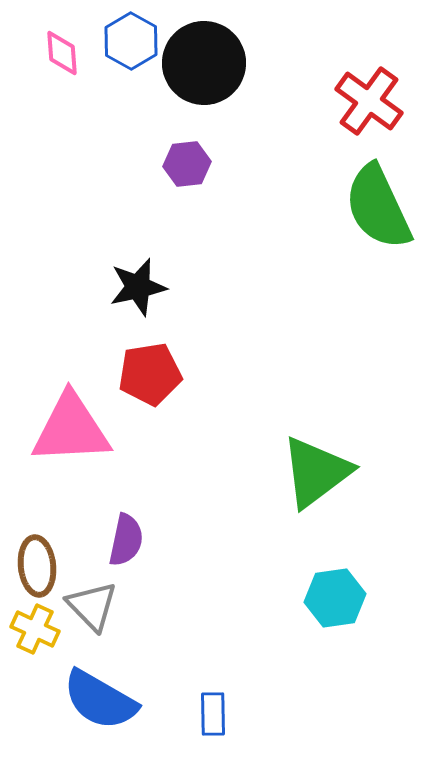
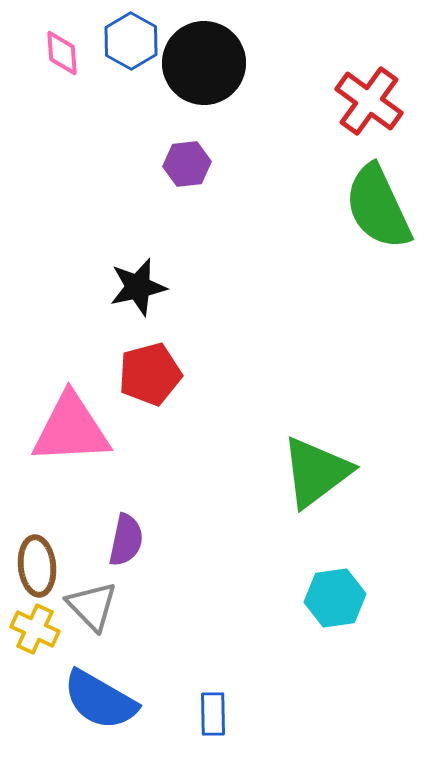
red pentagon: rotated 6 degrees counterclockwise
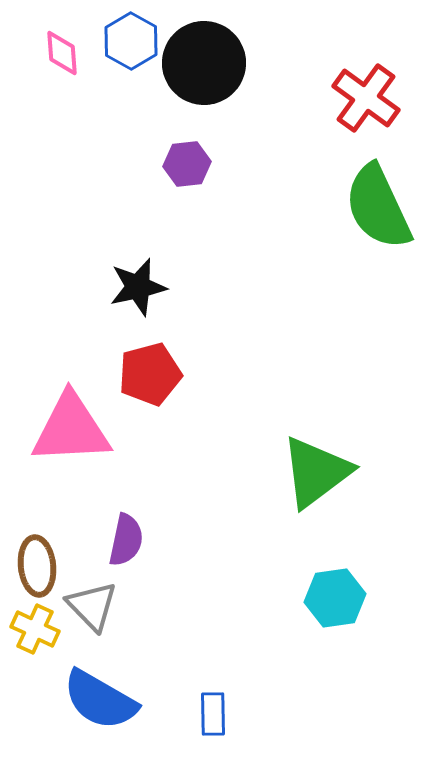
red cross: moved 3 px left, 3 px up
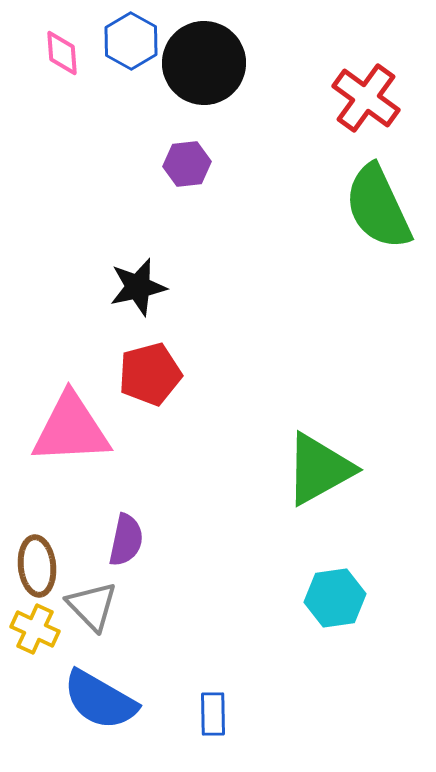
green triangle: moved 3 px right, 3 px up; rotated 8 degrees clockwise
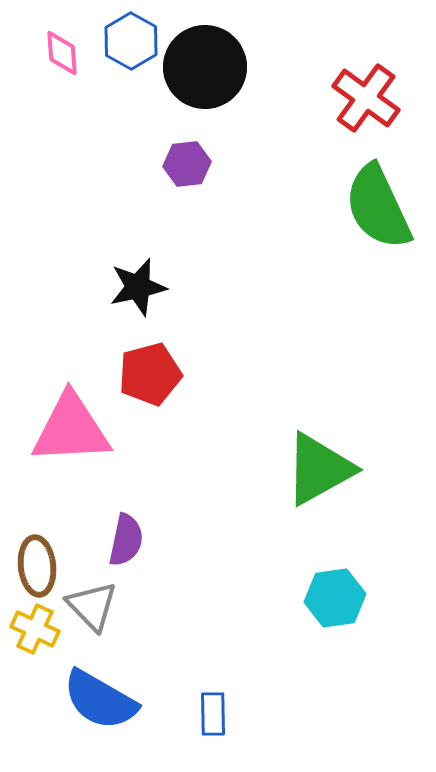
black circle: moved 1 px right, 4 px down
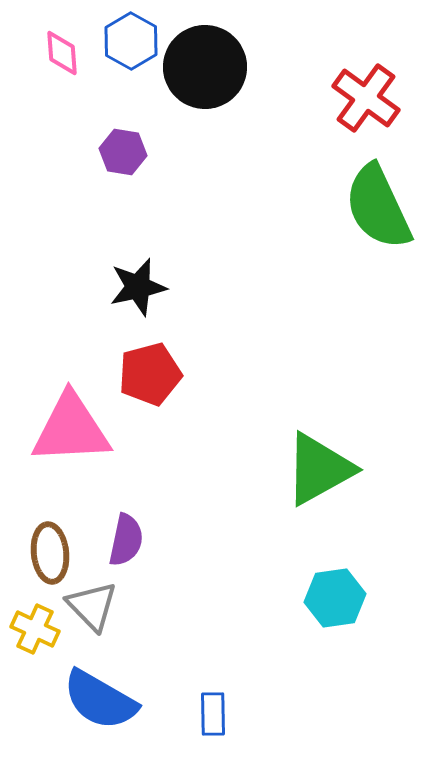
purple hexagon: moved 64 px left, 12 px up; rotated 15 degrees clockwise
brown ellipse: moved 13 px right, 13 px up
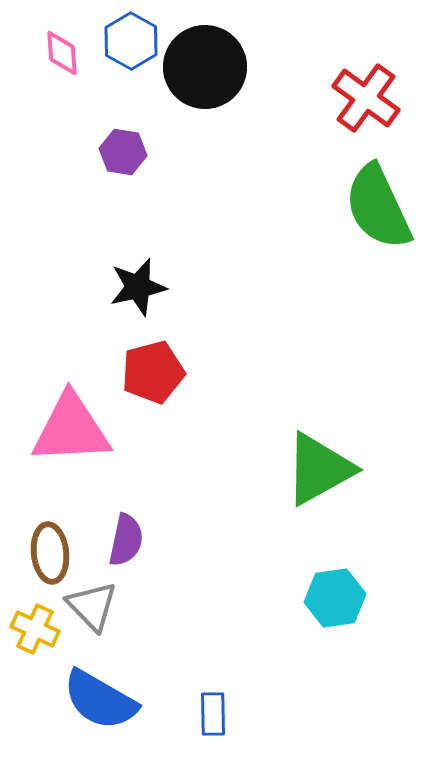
red pentagon: moved 3 px right, 2 px up
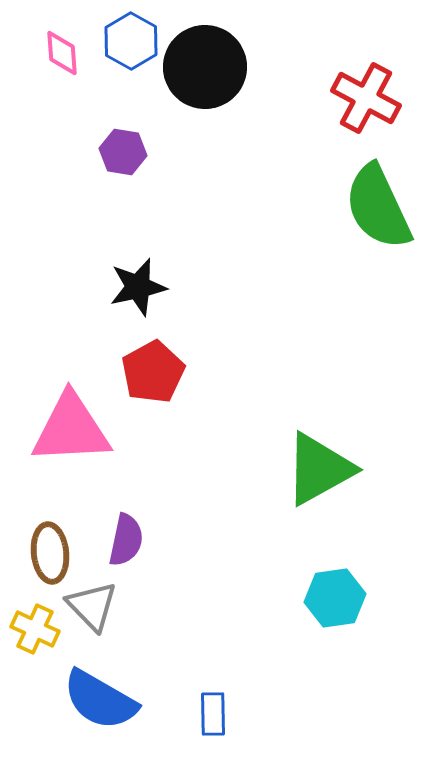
red cross: rotated 8 degrees counterclockwise
red pentagon: rotated 14 degrees counterclockwise
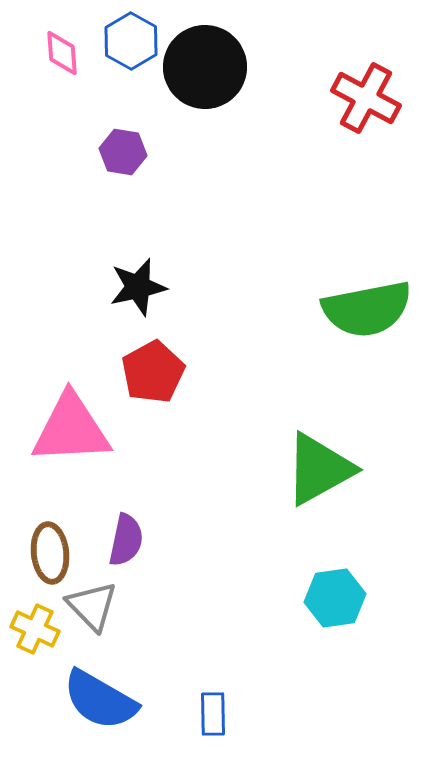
green semicircle: moved 11 px left, 102 px down; rotated 76 degrees counterclockwise
